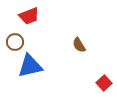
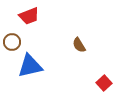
brown circle: moved 3 px left
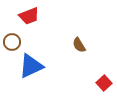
blue triangle: moved 1 px right; rotated 12 degrees counterclockwise
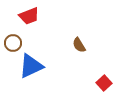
brown circle: moved 1 px right, 1 px down
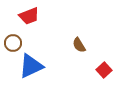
red square: moved 13 px up
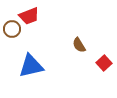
brown circle: moved 1 px left, 14 px up
blue triangle: rotated 12 degrees clockwise
red square: moved 7 px up
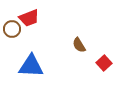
red trapezoid: moved 2 px down
blue triangle: rotated 16 degrees clockwise
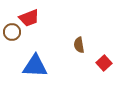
brown circle: moved 3 px down
brown semicircle: rotated 21 degrees clockwise
blue triangle: moved 4 px right
